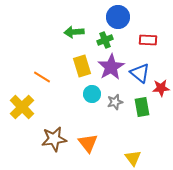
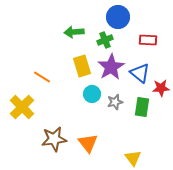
green rectangle: rotated 18 degrees clockwise
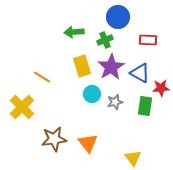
blue triangle: rotated 10 degrees counterclockwise
green rectangle: moved 3 px right, 1 px up
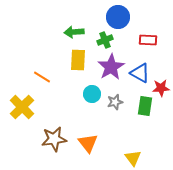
yellow rectangle: moved 4 px left, 6 px up; rotated 20 degrees clockwise
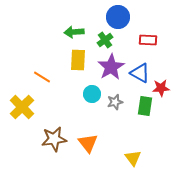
green cross: rotated 14 degrees counterclockwise
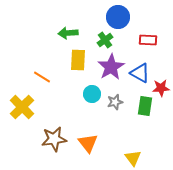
green arrow: moved 6 px left, 1 px down
